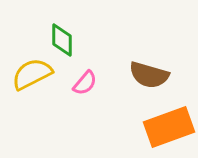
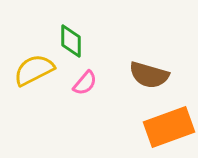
green diamond: moved 9 px right, 1 px down
yellow semicircle: moved 2 px right, 4 px up
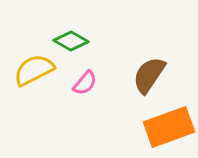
green diamond: rotated 60 degrees counterclockwise
brown semicircle: rotated 108 degrees clockwise
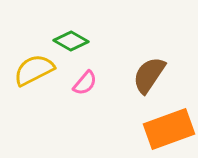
orange rectangle: moved 2 px down
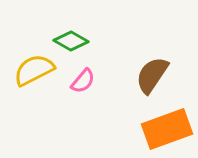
brown semicircle: moved 3 px right
pink semicircle: moved 2 px left, 2 px up
orange rectangle: moved 2 px left
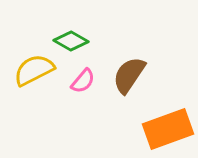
brown semicircle: moved 23 px left
orange rectangle: moved 1 px right
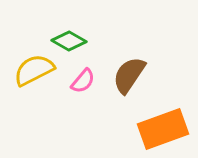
green diamond: moved 2 px left
orange rectangle: moved 5 px left
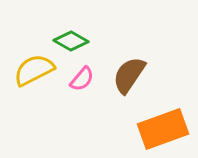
green diamond: moved 2 px right
pink semicircle: moved 1 px left, 2 px up
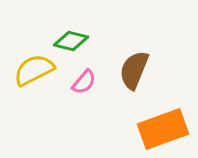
green diamond: rotated 16 degrees counterclockwise
brown semicircle: moved 5 px right, 5 px up; rotated 12 degrees counterclockwise
pink semicircle: moved 2 px right, 3 px down
